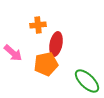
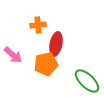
pink arrow: moved 2 px down
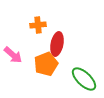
red ellipse: moved 1 px right
orange pentagon: rotated 10 degrees counterclockwise
green ellipse: moved 3 px left, 2 px up
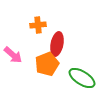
orange pentagon: moved 1 px right
green ellipse: moved 2 px left, 1 px up; rotated 12 degrees counterclockwise
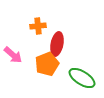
orange cross: moved 1 px down
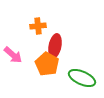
red ellipse: moved 2 px left, 2 px down
orange pentagon: rotated 20 degrees counterclockwise
green ellipse: rotated 8 degrees counterclockwise
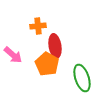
red ellipse: rotated 20 degrees counterclockwise
green ellipse: rotated 48 degrees clockwise
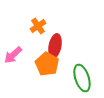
orange cross: rotated 28 degrees counterclockwise
red ellipse: rotated 20 degrees clockwise
pink arrow: rotated 96 degrees clockwise
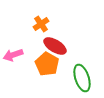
orange cross: moved 3 px right, 2 px up
red ellipse: rotated 70 degrees counterclockwise
pink arrow: rotated 24 degrees clockwise
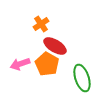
pink arrow: moved 7 px right, 9 px down
